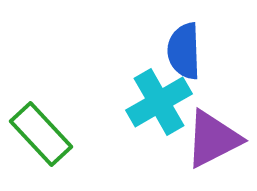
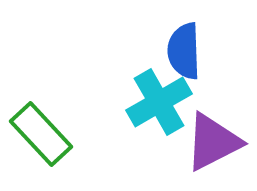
purple triangle: moved 3 px down
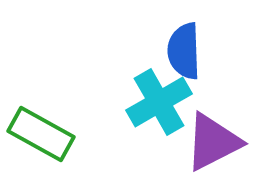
green rectangle: rotated 18 degrees counterclockwise
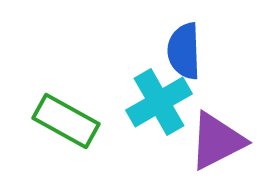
green rectangle: moved 25 px right, 13 px up
purple triangle: moved 4 px right, 1 px up
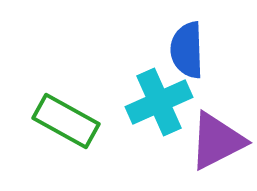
blue semicircle: moved 3 px right, 1 px up
cyan cross: rotated 6 degrees clockwise
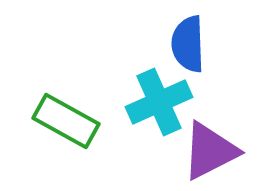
blue semicircle: moved 1 px right, 6 px up
purple triangle: moved 7 px left, 10 px down
